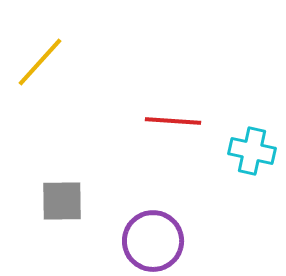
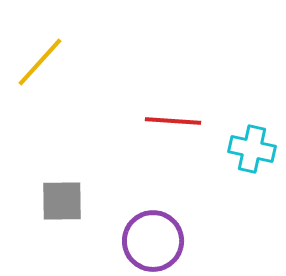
cyan cross: moved 2 px up
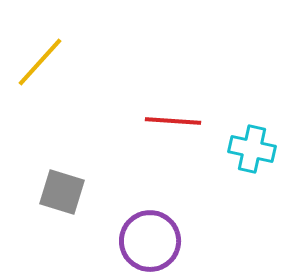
gray square: moved 9 px up; rotated 18 degrees clockwise
purple circle: moved 3 px left
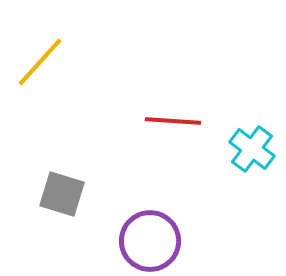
cyan cross: rotated 24 degrees clockwise
gray square: moved 2 px down
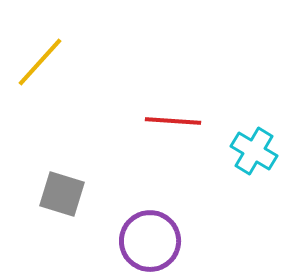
cyan cross: moved 2 px right, 2 px down; rotated 6 degrees counterclockwise
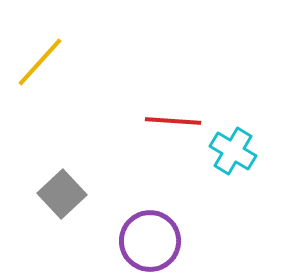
cyan cross: moved 21 px left
gray square: rotated 30 degrees clockwise
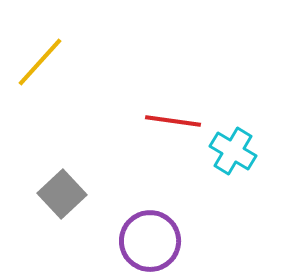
red line: rotated 4 degrees clockwise
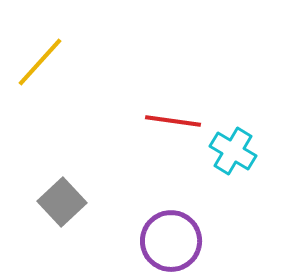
gray square: moved 8 px down
purple circle: moved 21 px right
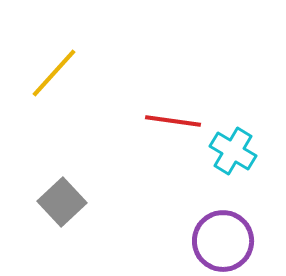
yellow line: moved 14 px right, 11 px down
purple circle: moved 52 px right
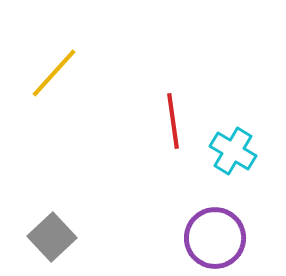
red line: rotated 74 degrees clockwise
gray square: moved 10 px left, 35 px down
purple circle: moved 8 px left, 3 px up
